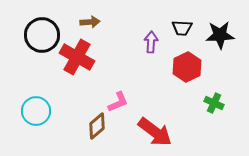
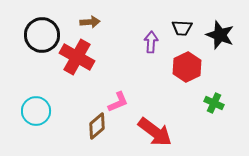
black star: rotated 24 degrees clockwise
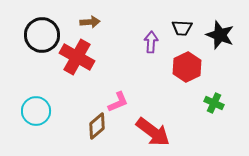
red arrow: moved 2 px left
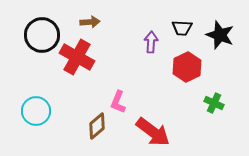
pink L-shape: rotated 135 degrees clockwise
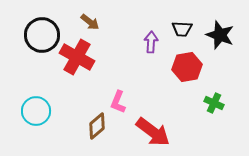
brown arrow: rotated 42 degrees clockwise
black trapezoid: moved 1 px down
red hexagon: rotated 16 degrees clockwise
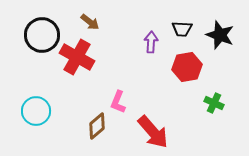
red arrow: rotated 12 degrees clockwise
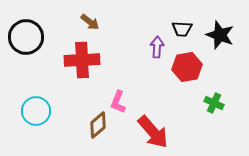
black circle: moved 16 px left, 2 px down
purple arrow: moved 6 px right, 5 px down
red cross: moved 5 px right, 3 px down; rotated 32 degrees counterclockwise
brown diamond: moved 1 px right, 1 px up
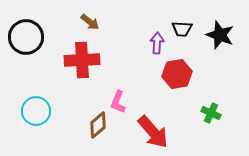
purple arrow: moved 4 px up
red hexagon: moved 10 px left, 7 px down
green cross: moved 3 px left, 10 px down
